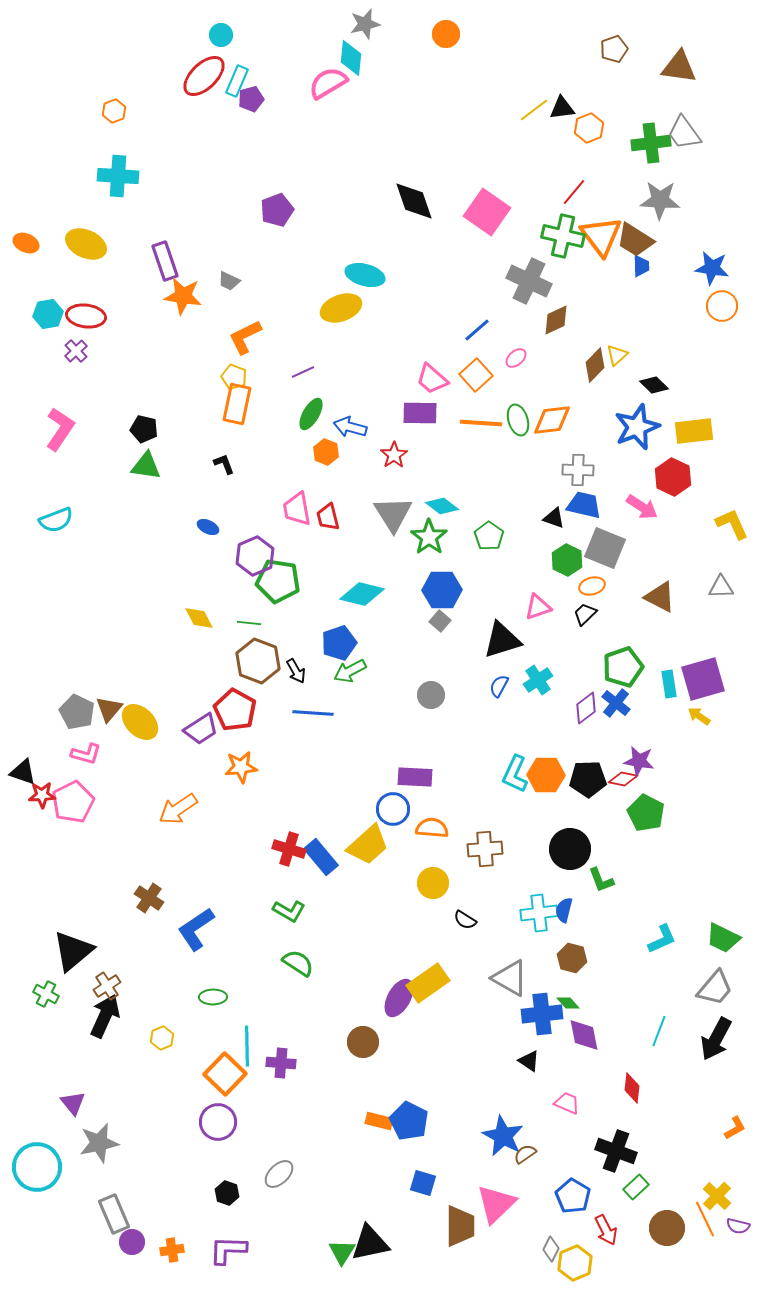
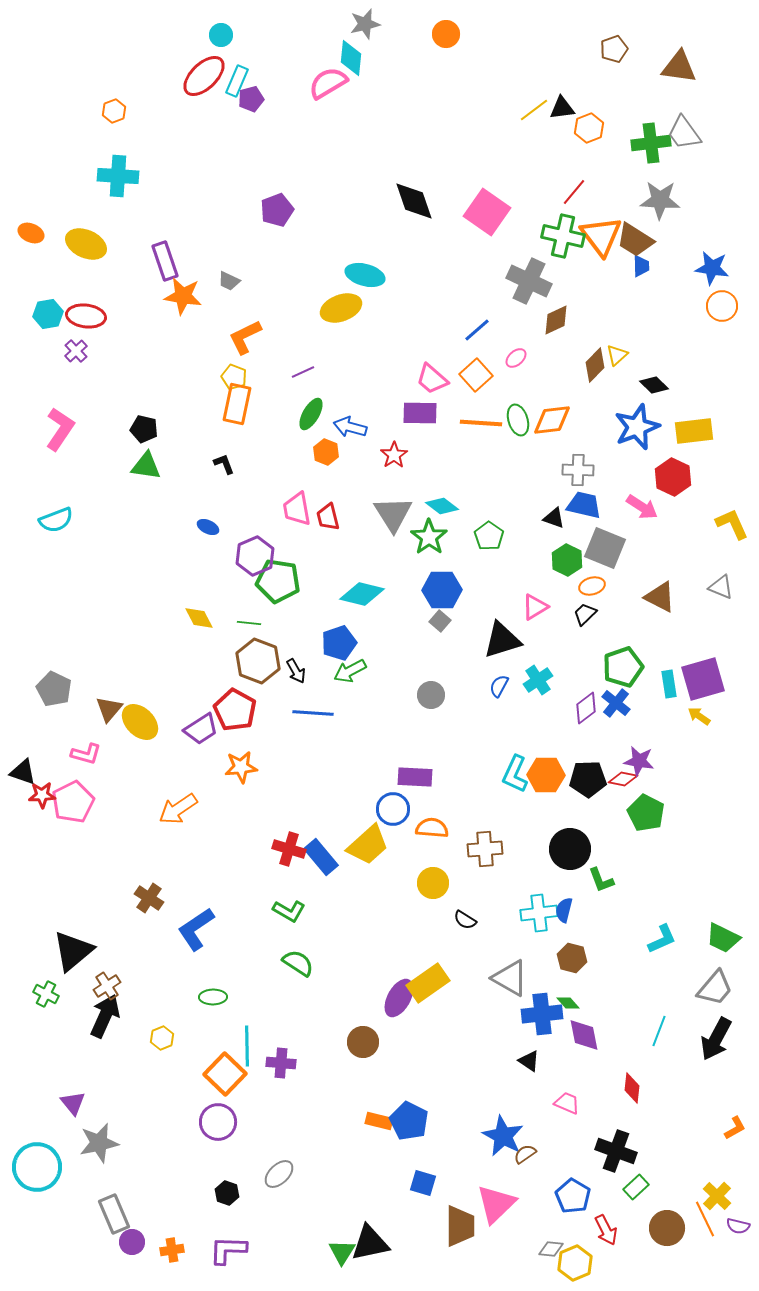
orange ellipse at (26, 243): moved 5 px right, 10 px up
gray triangle at (721, 587): rotated 24 degrees clockwise
pink triangle at (538, 607): moved 3 px left; rotated 12 degrees counterclockwise
gray pentagon at (77, 712): moved 23 px left, 23 px up
gray diamond at (551, 1249): rotated 70 degrees clockwise
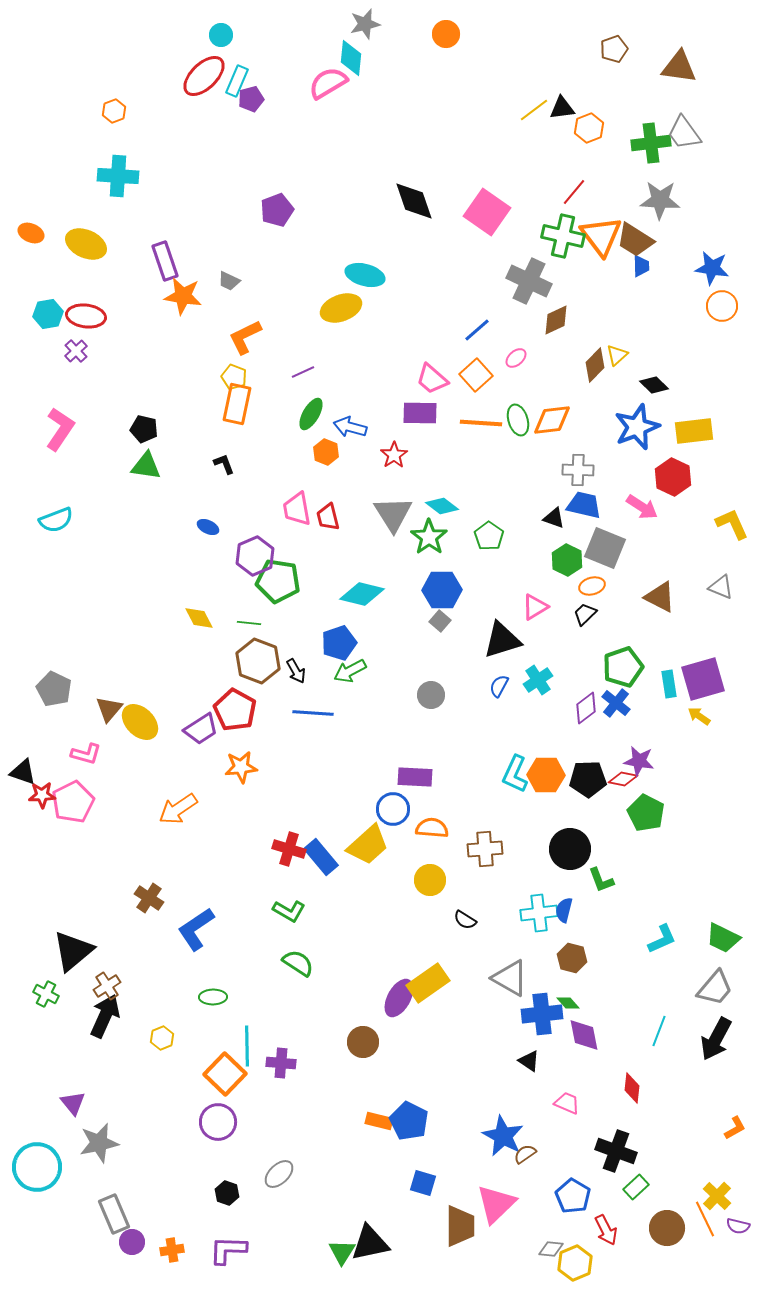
yellow circle at (433, 883): moved 3 px left, 3 px up
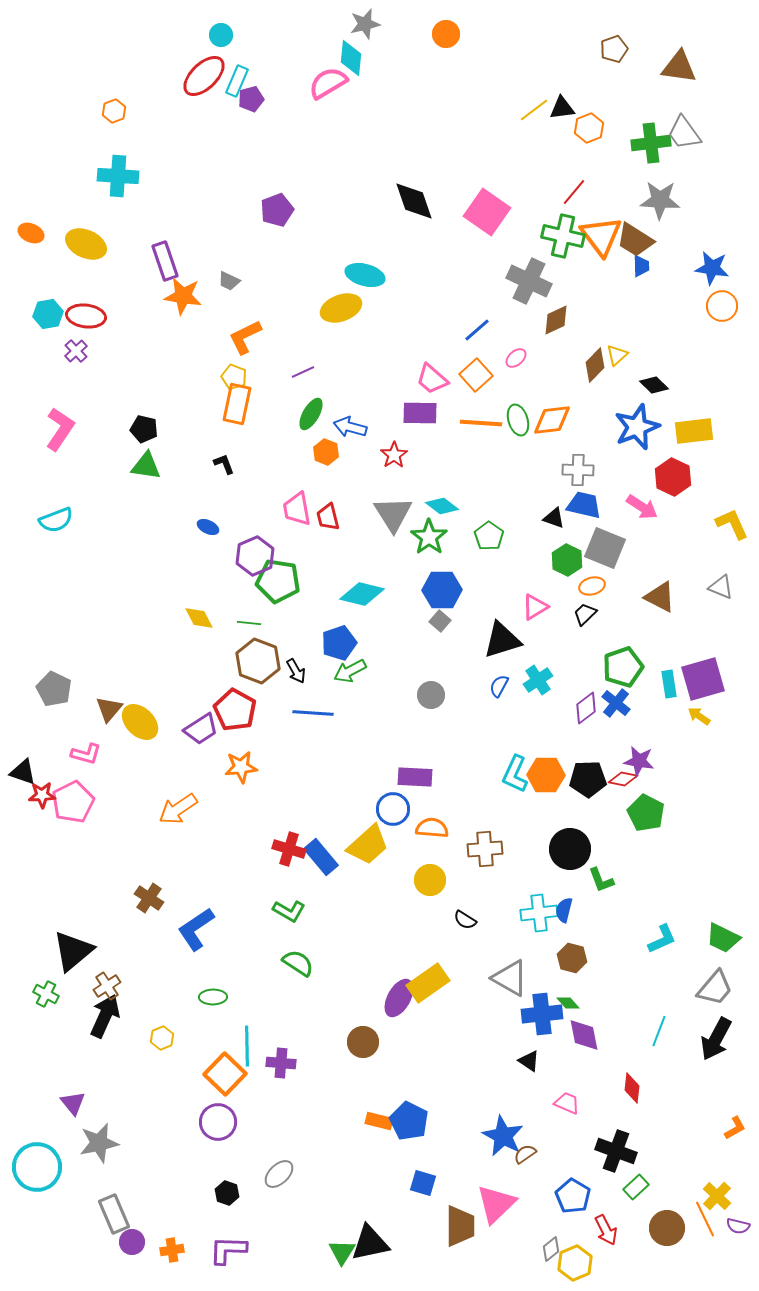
gray diamond at (551, 1249): rotated 45 degrees counterclockwise
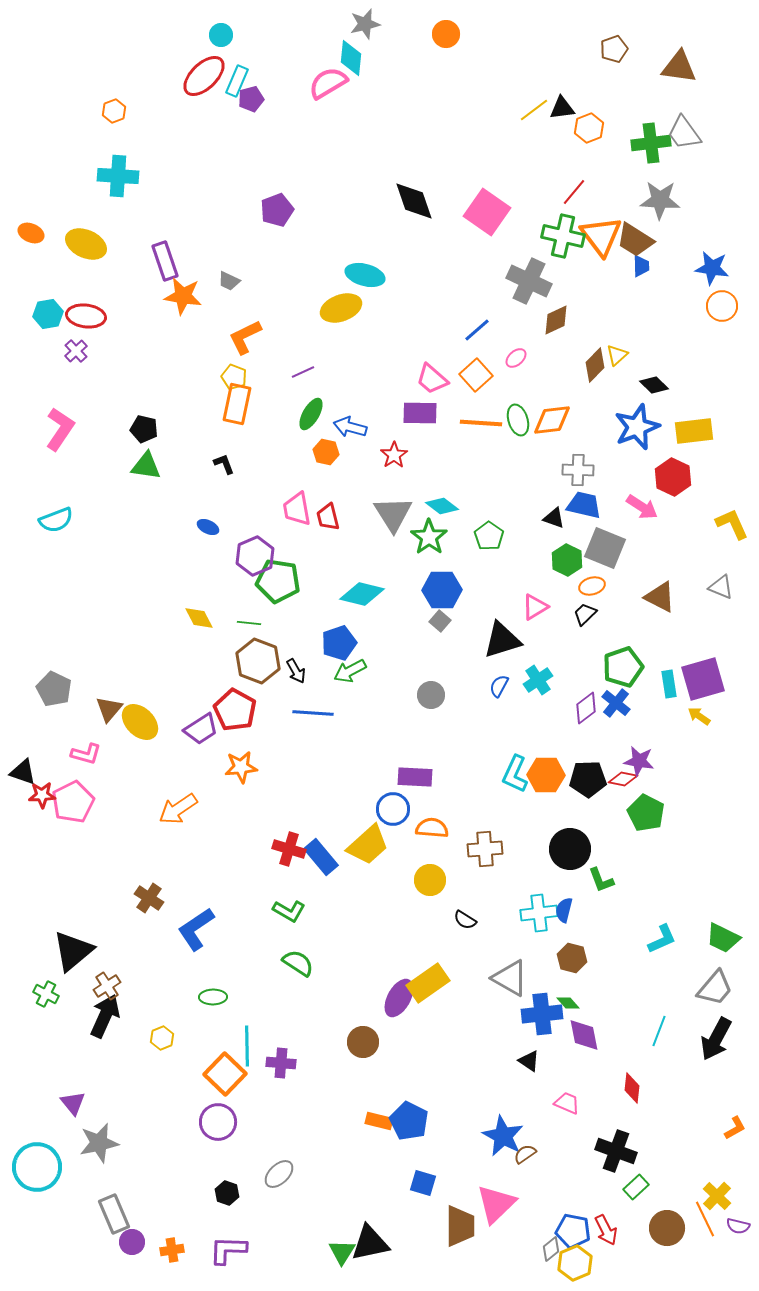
orange hexagon at (326, 452): rotated 10 degrees counterclockwise
blue pentagon at (573, 1196): moved 35 px down; rotated 20 degrees counterclockwise
